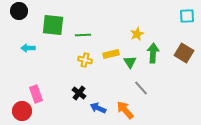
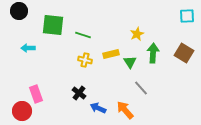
green line: rotated 21 degrees clockwise
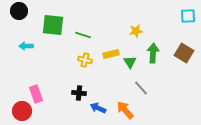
cyan square: moved 1 px right
yellow star: moved 1 px left, 3 px up; rotated 16 degrees clockwise
cyan arrow: moved 2 px left, 2 px up
black cross: rotated 32 degrees counterclockwise
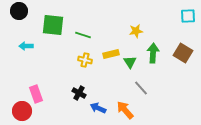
brown square: moved 1 px left
black cross: rotated 24 degrees clockwise
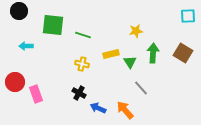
yellow cross: moved 3 px left, 4 px down
red circle: moved 7 px left, 29 px up
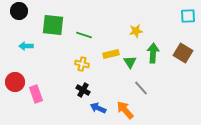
green line: moved 1 px right
black cross: moved 4 px right, 3 px up
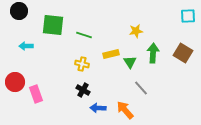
blue arrow: rotated 21 degrees counterclockwise
